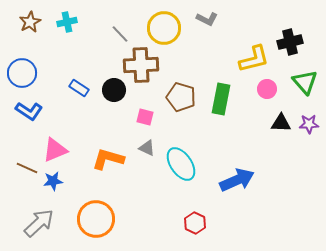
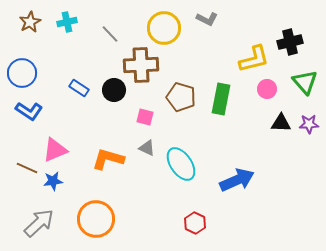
gray line: moved 10 px left
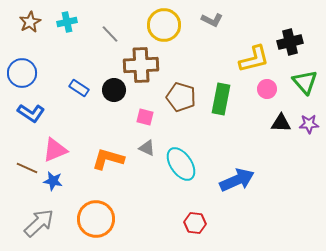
gray L-shape: moved 5 px right, 1 px down
yellow circle: moved 3 px up
blue L-shape: moved 2 px right, 2 px down
blue star: rotated 18 degrees clockwise
red hexagon: rotated 20 degrees counterclockwise
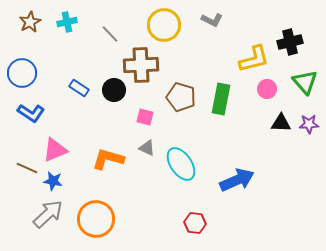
gray arrow: moved 9 px right, 9 px up
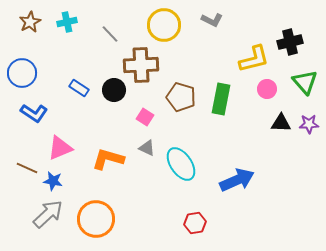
blue L-shape: moved 3 px right
pink square: rotated 18 degrees clockwise
pink triangle: moved 5 px right, 2 px up
red hexagon: rotated 15 degrees counterclockwise
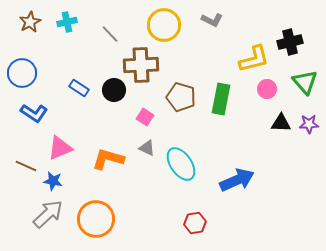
brown line: moved 1 px left, 2 px up
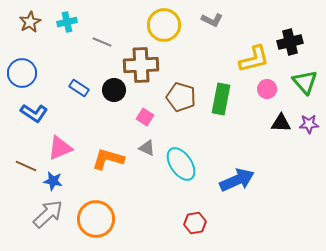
gray line: moved 8 px left, 8 px down; rotated 24 degrees counterclockwise
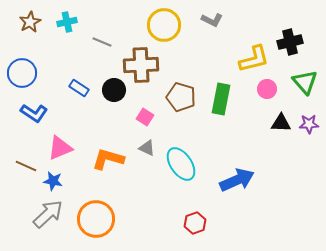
red hexagon: rotated 10 degrees counterclockwise
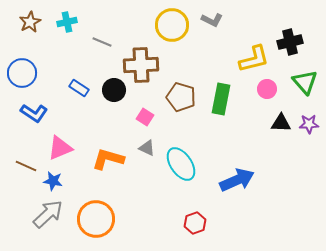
yellow circle: moved 8 px right
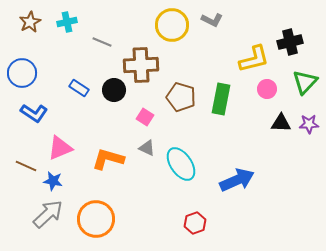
green triangle: rotated 24 degrees clockwise
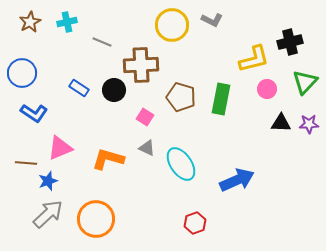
brown line: moved 3 px up; rotated 20 degrees counterclockwise
blue star: moved 5 px left; rotated 30 degrees counterclockwise
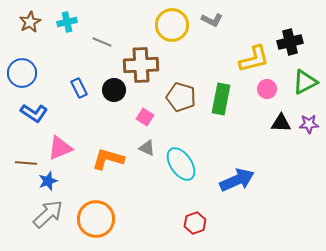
green triangle: rotated 20 degrees clockwise
blue rectangle: rotated 30 degrees clockwise
